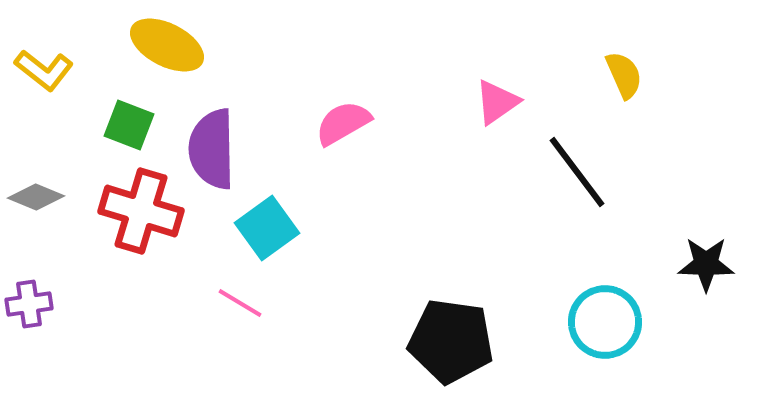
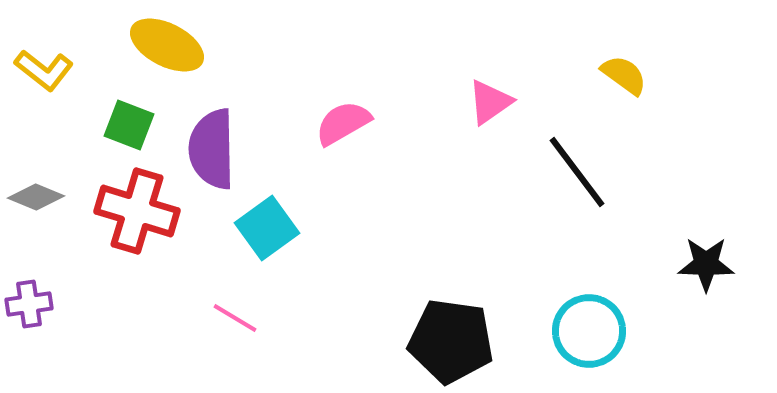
yellow semicircle: rotated 30 degrees counterclockwise
pink triangle: moved 7 px left
red cross: moved 4 px left
pink line: moved 5 px left, 15 px down
cyan circle: moved 16 px left, 9 px down
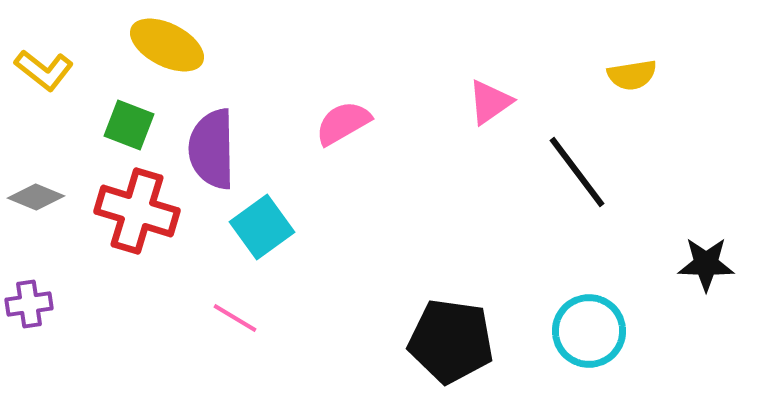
yellow semicircle: moved 8 px right; rotated 135 degrees clockwise
cyan square: moved 5 px left, 1 px up
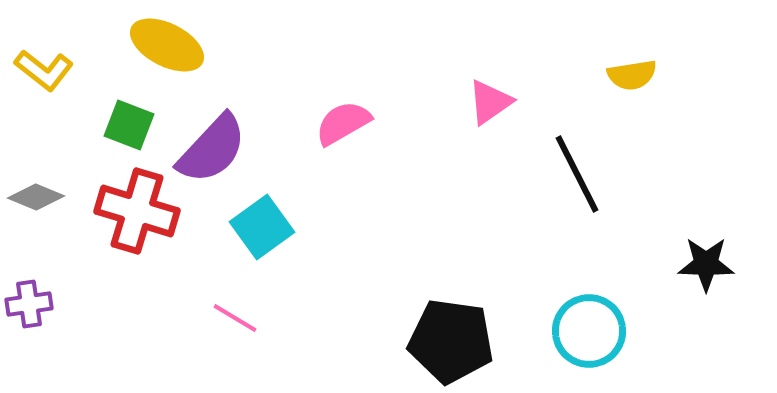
purple semicircle: rotated 136 degrees counterclockwise
black line: moved 2 px down; rotated 10 degrees clockwise
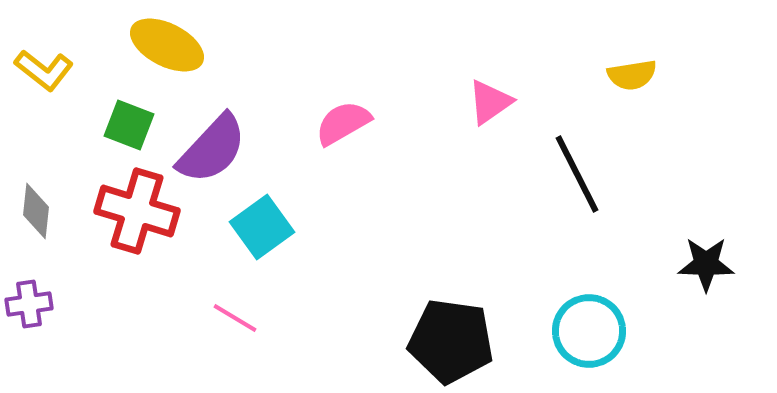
gray diamond: moved 14 px down; rotated 74 degrees clockwise
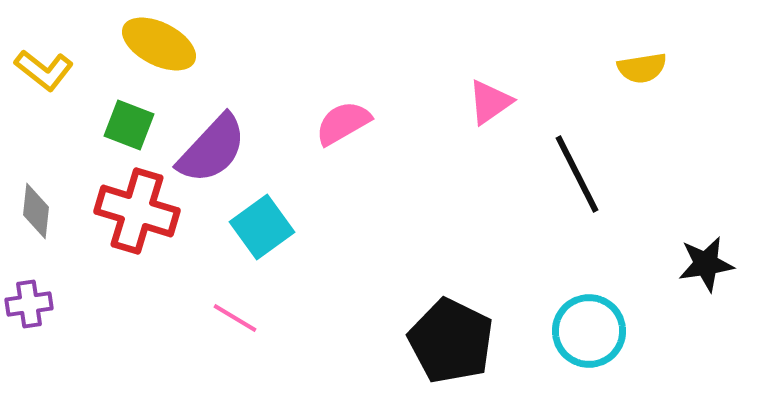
yellow ellipse: moved 8 px left, 1 px up
yellow semicircle: moved 10 px right, 7 px up
black star: rotated 10 degrees counterclockwise
black pentagon: rotated 18 degrees clockwise
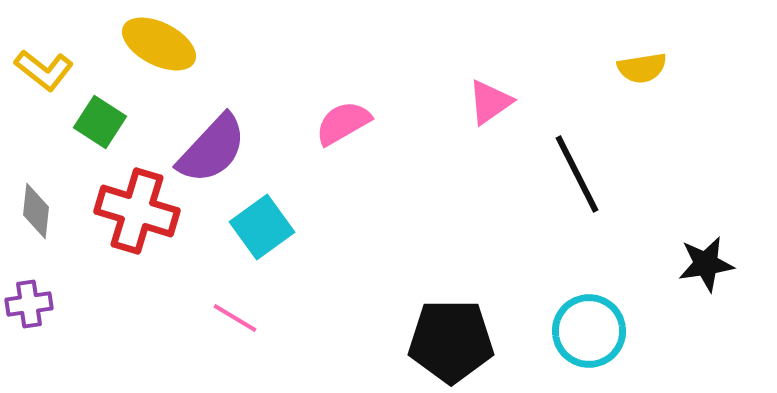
green square: moved 29 px left, 3 px up; rotated 12 degrees clockwise
black pentagon: rotated 26 degrees counterclockwise
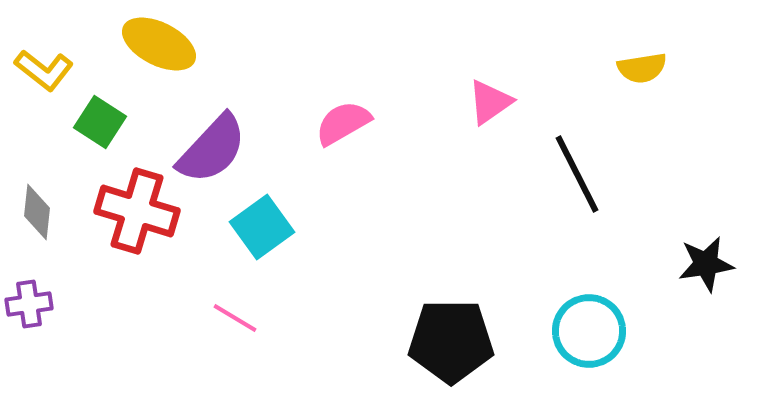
gray diamond: moved 1 px right, 1 px down
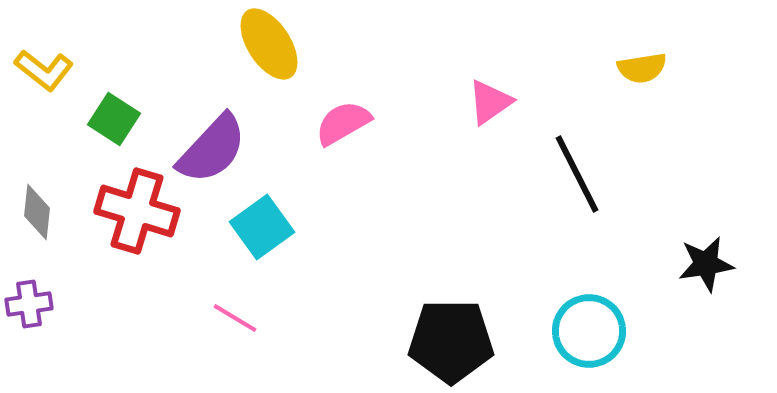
yellow ellipse: moved 110 px right; rotated 30 degrees clockwise
green square: moved 14 px right, 3 px up
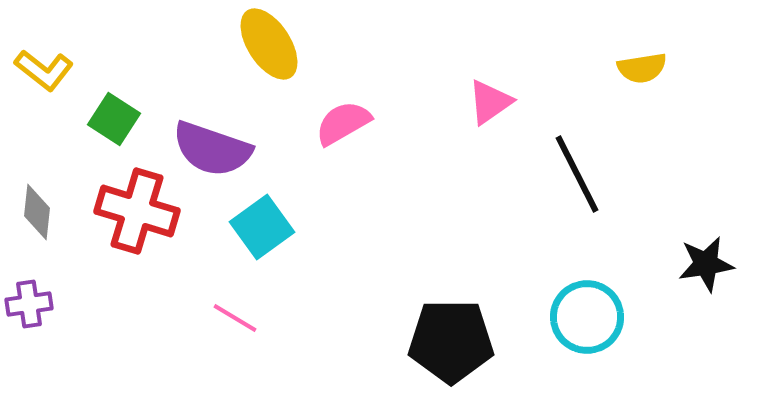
purple semicircle: rotated 66 degrees clockwise
cyan circle: moved 2 px left, 14 px up
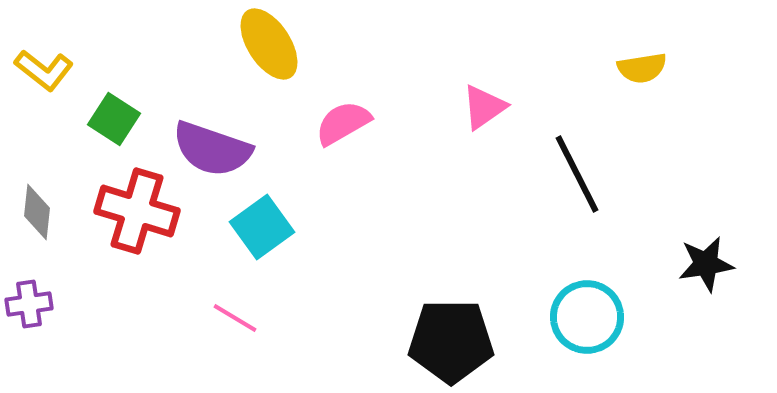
pink triangle: moved 6 px left, 5 px down
